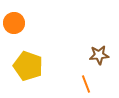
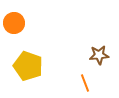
orange line: moved 1 px left, 1 px up
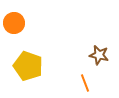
brown star: rotated 18 degrees clockwise
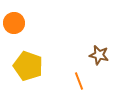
orange line: moved 6 px left, 2 px up
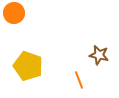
orange circle: moved 10 px up
orange line: moved 1 px up
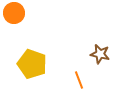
brown star: moved 1 px right, 1 px up
yellow pentagon: moved 4 px right, 2 px up
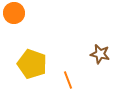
orange line: moved 11 px left
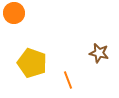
brown star: moved 1 px left, 1 px up
yellow pentagon: moved 1 px up
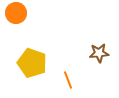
orange circle: moved 2 px right
brown star: rotated 18 degrees counterclockwise
